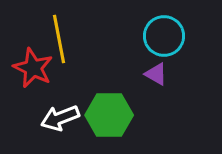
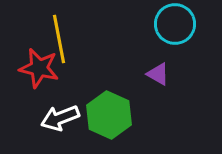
cyan circle: moved 11 px right, 12 px up
red star: moved 6 px right; rotated 12 degrees counterclockwise
purple triangle: moved 2 px right
green hexagon: rotated 24 degrees clockwise
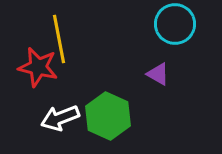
red star: moved 1 px left, 1 px up
green hexagon: moved 1 px left, 1 px down
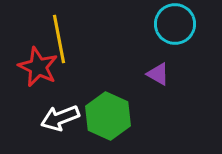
red star: rotated 12 degrees clockwise
